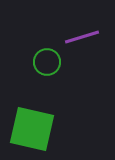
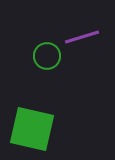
green circle: moved 6 px up
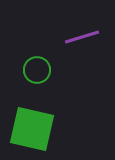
green circle: moved 10 px left, 14 px down
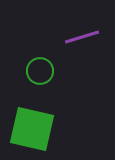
green circle: moved 3 px right, 1 px down
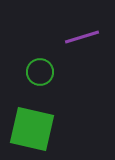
green circle: moved 1 px down
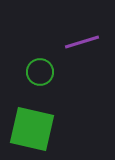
purple line: moved 5 px down
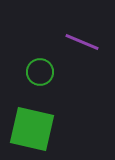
purple line: rotated 40 degrees clockwise
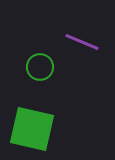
green circle: moved 5 px up
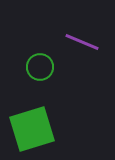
green square: rotated 30 degrees counterclockwise
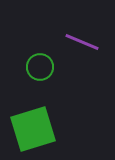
green square: moved 1 px right
